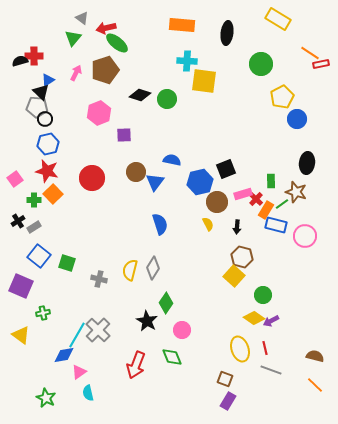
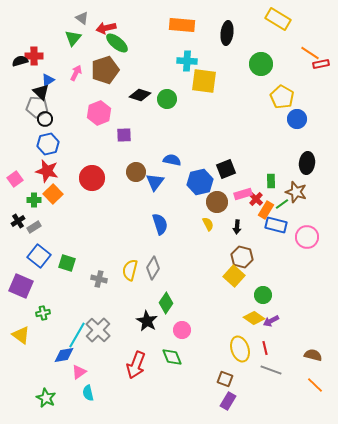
yellow pentagon at (282, 97): rotated 15 degrees counterclockwise
pink circle at (305, 236): moved 2 px right, 1 px down
brown semicircle at (315, 356): moved 2 px left, 1 px up
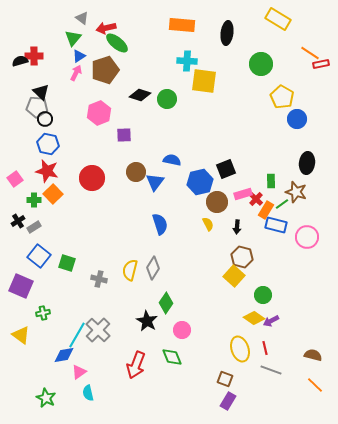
blue triangle at (48, 80): moved 31 px right, 24 px up
blue hexagon at (48, 144): rotated 25 degrees clockwise
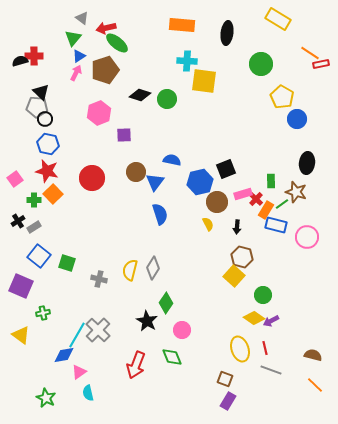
blue semicircle at (160, 224): moved 10 px up
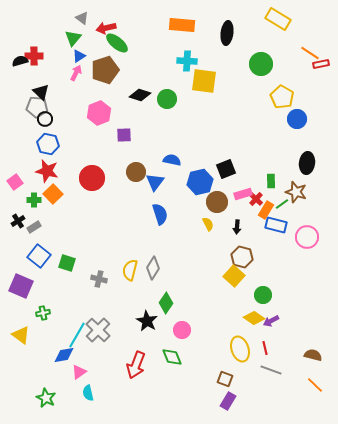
pink square at (15, 179): moved 3 px down
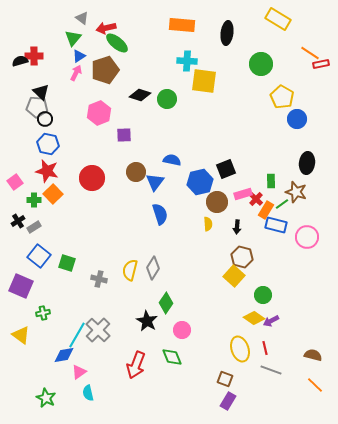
yellow semicircle at (208, 224): rotated 24 degrees clockwise
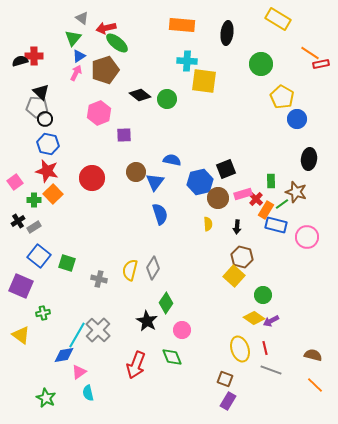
black diamond at (140, 95): rotated 20 degrees clockwise
black ellipse at (307, 163): moved 2 px right, 4 px up
brown circle at (217, 202): moved 1 px right, 4 px up
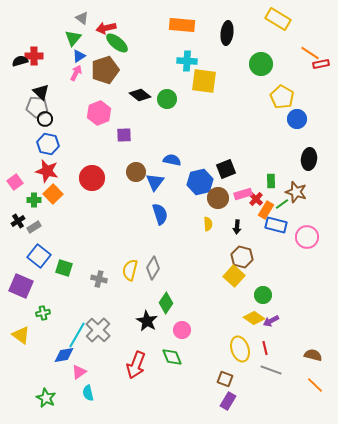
green square at (67, 263): moved 3 px left, 5 px down
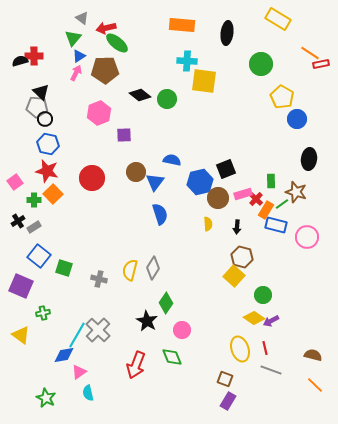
brown pentagon at (105, 70): rotated 16 degrees clockwise
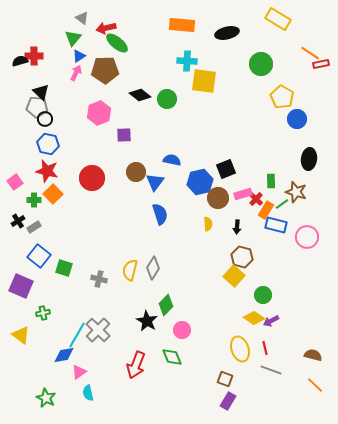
black ellipse at (227, 33): rotated 70 degrees clockwise
green diamond at (166, 303): moved 2 px down; rotated 10 degrees clockwise
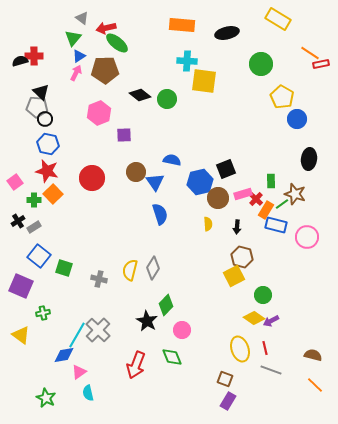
blue triangle at (155, 182): rotated 12 degrees counterclockwise
brown star at (296, 192): moved 1 px left, 2 px down
yellow square at (234, 276): rotated 20 degrees clockwise
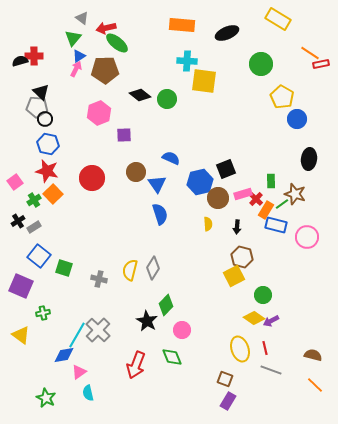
black ellipse at (227, 33): rotated 10 degrees counterclockwise
pink arrow at (76, 73): moved 4 px up
blue semicircle at (172, 160): moved 1 px left, 2 px up; rotated 12 degrees clockwise
blue triangle at (155, 182): moved 2 px right, 2 px down
green cross at (34, 200): rotated 32 degrees counterclockwise
